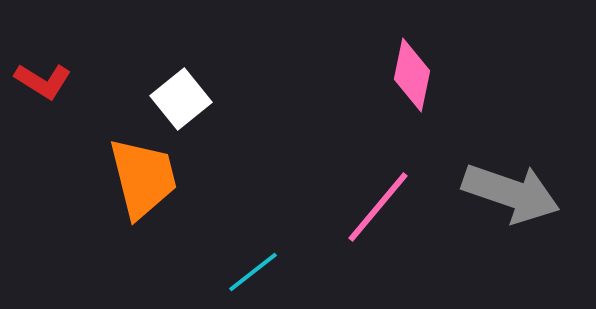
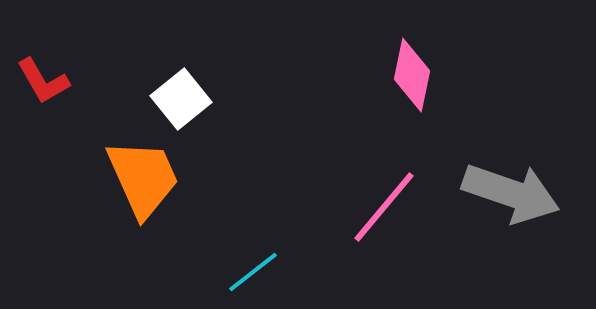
red L-shape: rotated 28 degrees clockwise
orange trapezoid: rotated 10 degrees counterclockwise
pink line: moved 6 px right
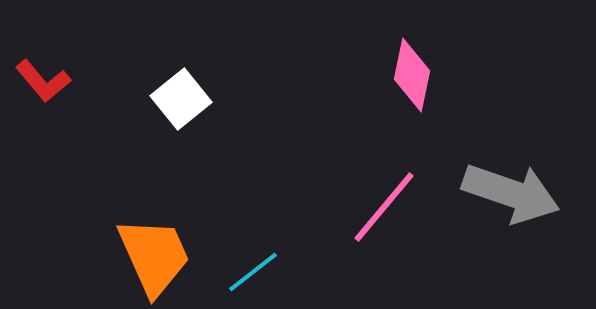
red L-shape: rotated 10 degrees counterclockwise
orange trapezoid: moved 11 px right, 78 px down
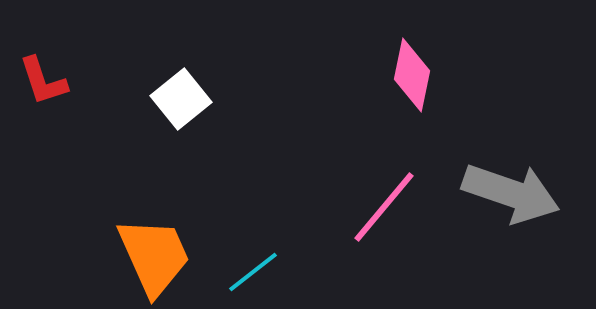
red L-shape: rotated 22 degrees clockwise
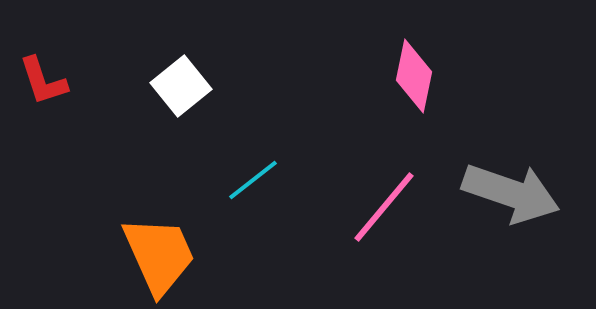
pink diamond: moved 2 px right, 1 px down
white square: moved 13 px up
orange trapezoid: moved 5 px right, 1 px up
cyan line: moved 92 px up
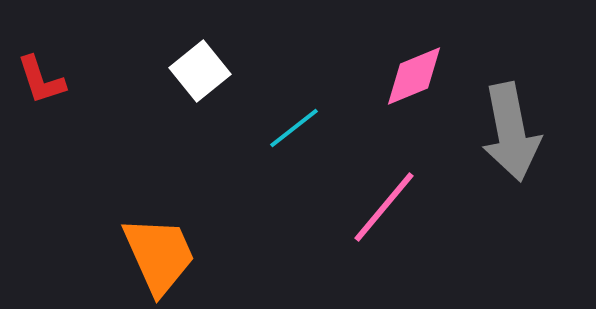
pink diamond: rotated 56 degrees clockwise
red L-shape: moved 2 px left, 1 px up
white square: moved 19 px right, 15 px up
cyan line: moved 41 px right, 52 px up
gray arrow: moved 61 px up; rotated 60 degrees clockwise
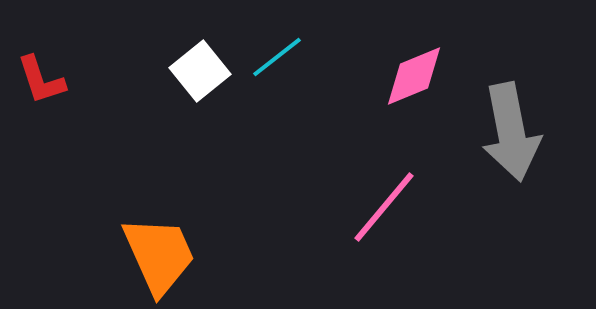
cyan line: moved 17 px left, 71 px up
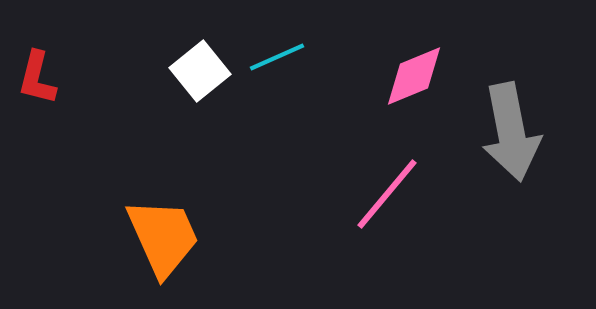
cyan line: rotated 14 degrees clockwise
red L-shape: moved 4 px left, 2 px up; rotated 32 degrees clockwise
pink line: moved 3 px right, 13 px up
orange trapezoid: moved 4 px right, 18 px up
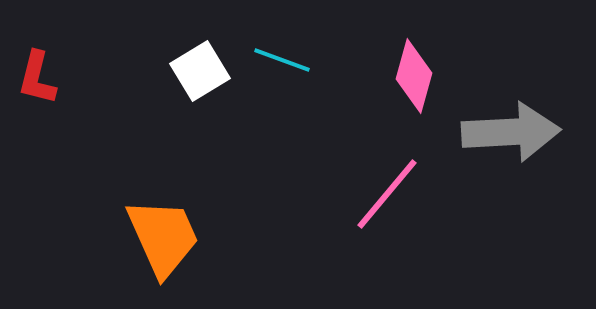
cyan line: moved 5 px right, 3 px down; rotated 44 degrees clockwise
white square: rotated 8 degrees clockwise
pink diamond: rotated 52 degrees counterclockwise
gray arrow: rotated 82 degrees counterclockwise
